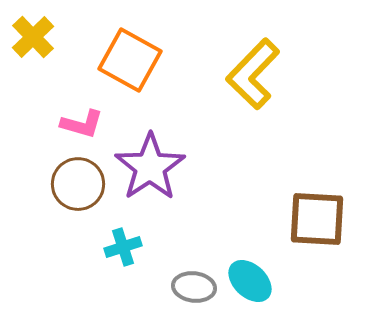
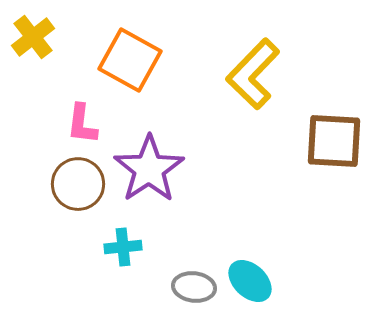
yellow cross: rotated 6 degrees clockwise
pink L-shape: rotated 81 degrees clockwise
purple star: moved 1 px left, 2 px down
brown square: moved 17 px right, 78 px up
cyan cross: rotated 12 degrees clockwise
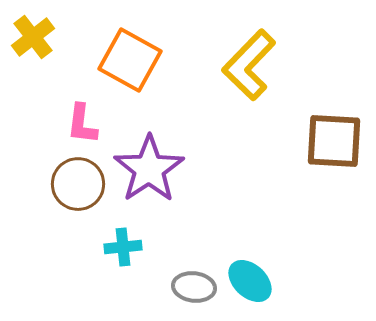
yellow L-shape: moved 4 px left, 9 px up
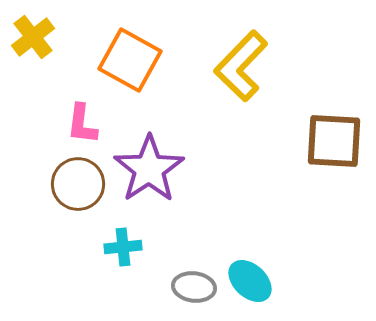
yellow L-shape: moved 8 px left, 1 px down
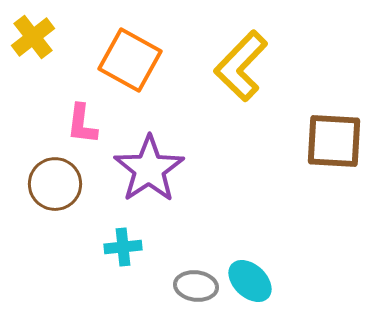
brown circle: moved 23 px left
gray ellipse: moved 2 px right, 1 px up
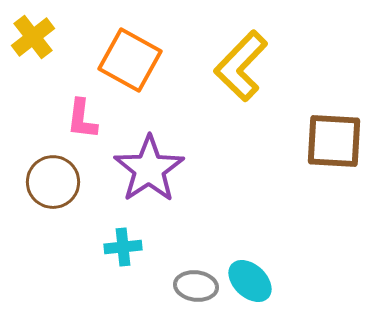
pink L-shape: moved 5 px up
brown circle: moved 2 px left, 2 px up
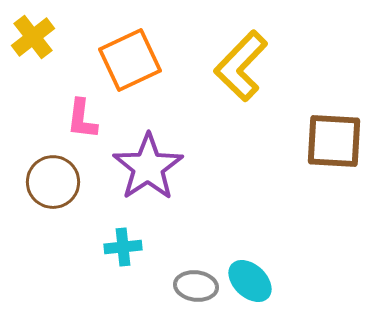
orange square: rotated 36 degrees clockwise
purple star: moved 1 px left, 2 px up
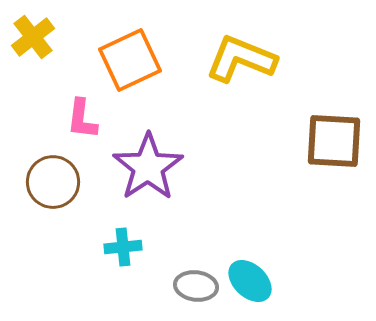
yellow L-shape: moved 7 px up; rotated 68 degrees clockwise
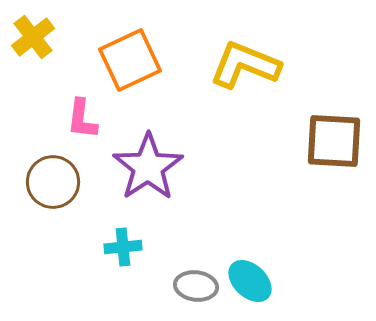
yellow L-shape: moved 4 px right, 6 px down
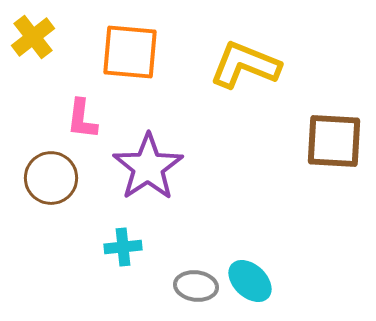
orange square: moved 8 px up; rotated 30 degrees clockwise
brown circle: moved 2 px left, 4 px up
